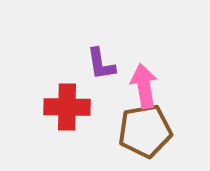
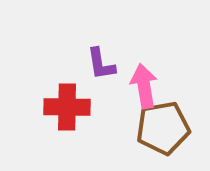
brown pentagon: moved 18 px right, 3 px up
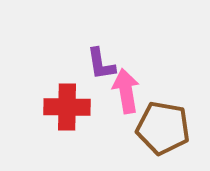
pink arrow: moved 18 px left, 5 px down
brown pentagon: rotated 20 degrees clockwise
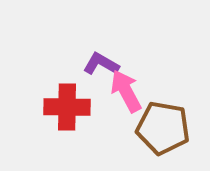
purple L-shape: rotated 129 degrees clockwise
pink arrow: rotated 18 degrees counterclockwise
